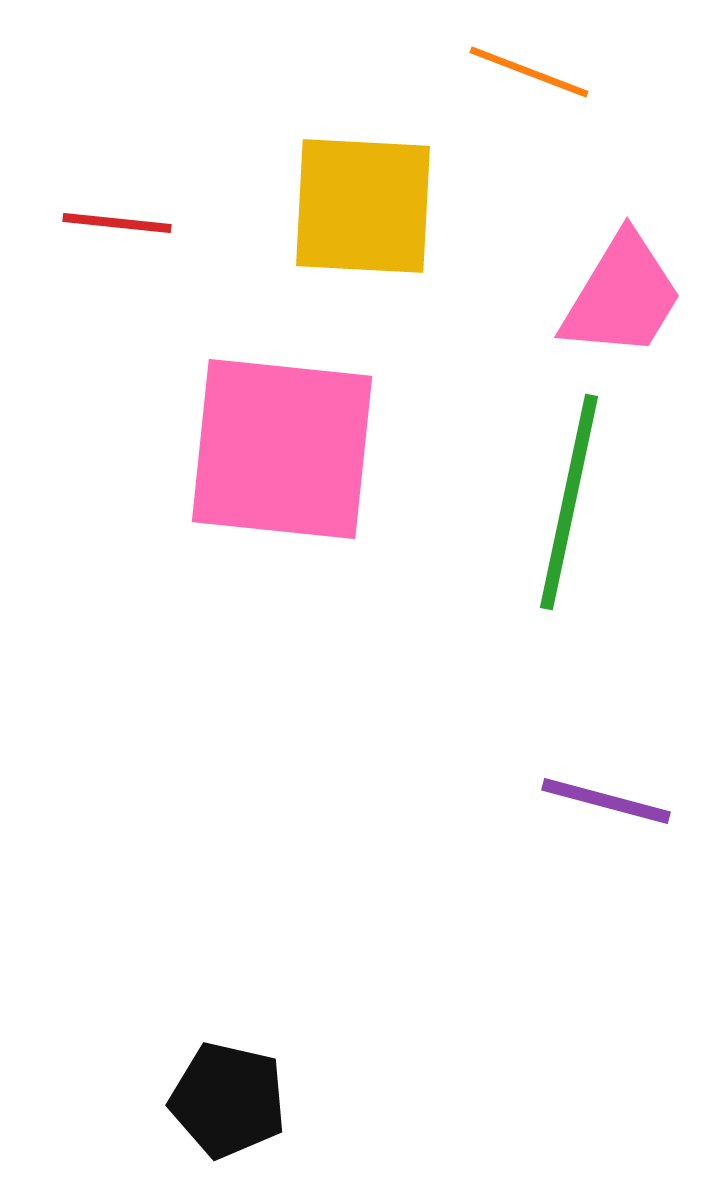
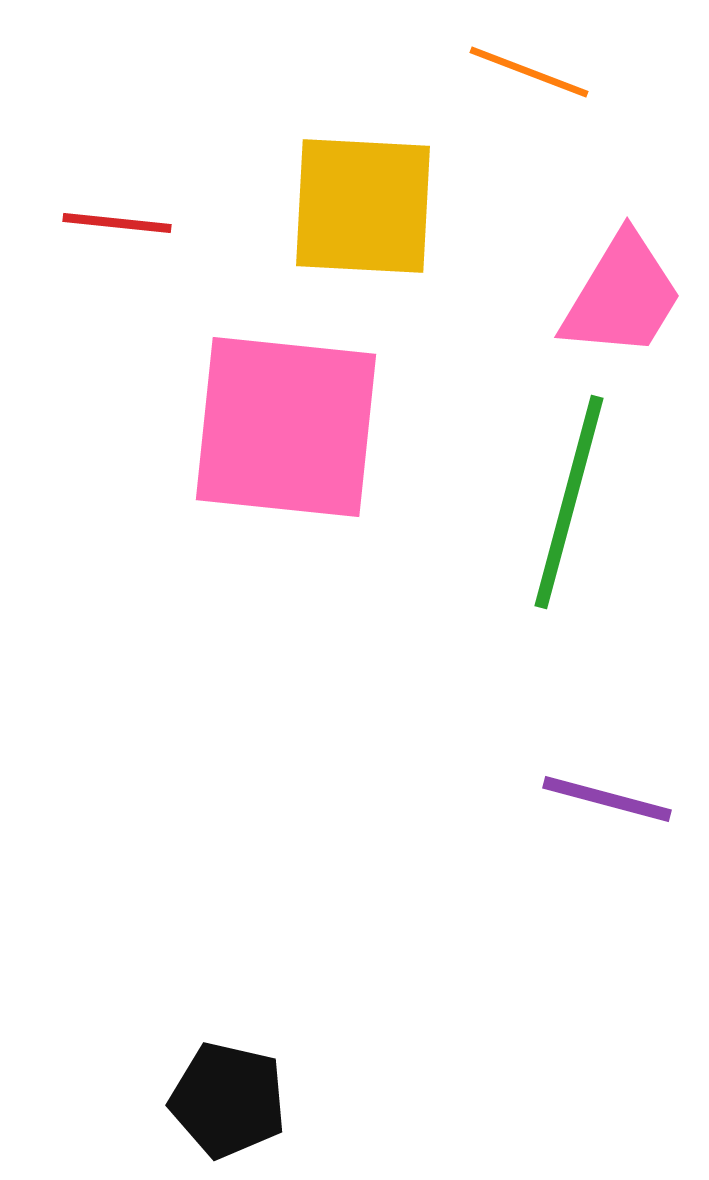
pink square: moved 4 px right, 22 px up
green line: rotated 3 degrees clockwise
purple line: moved 1 px right, 2 px up
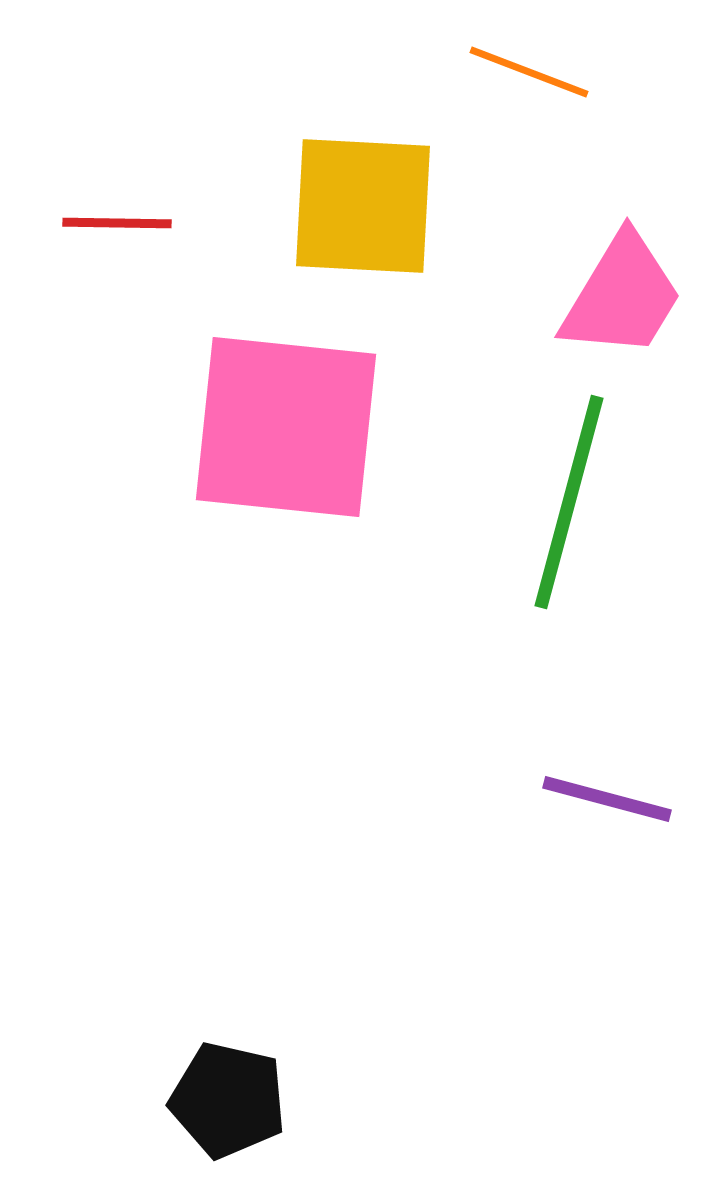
red line: rotated 5 degrees counterclockwise
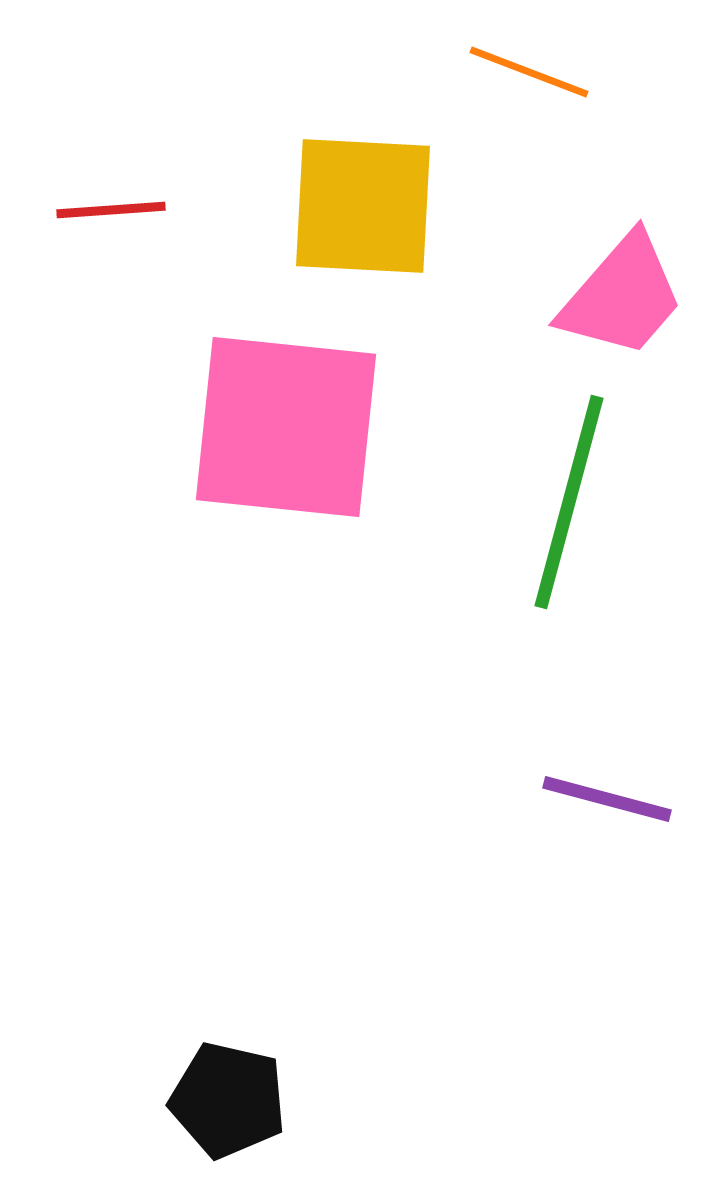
red line: moved 6 px left, 13 px up; rotated 5 degrees counterclockwise
pink trapezoid: rotated 10 degrees clockwise
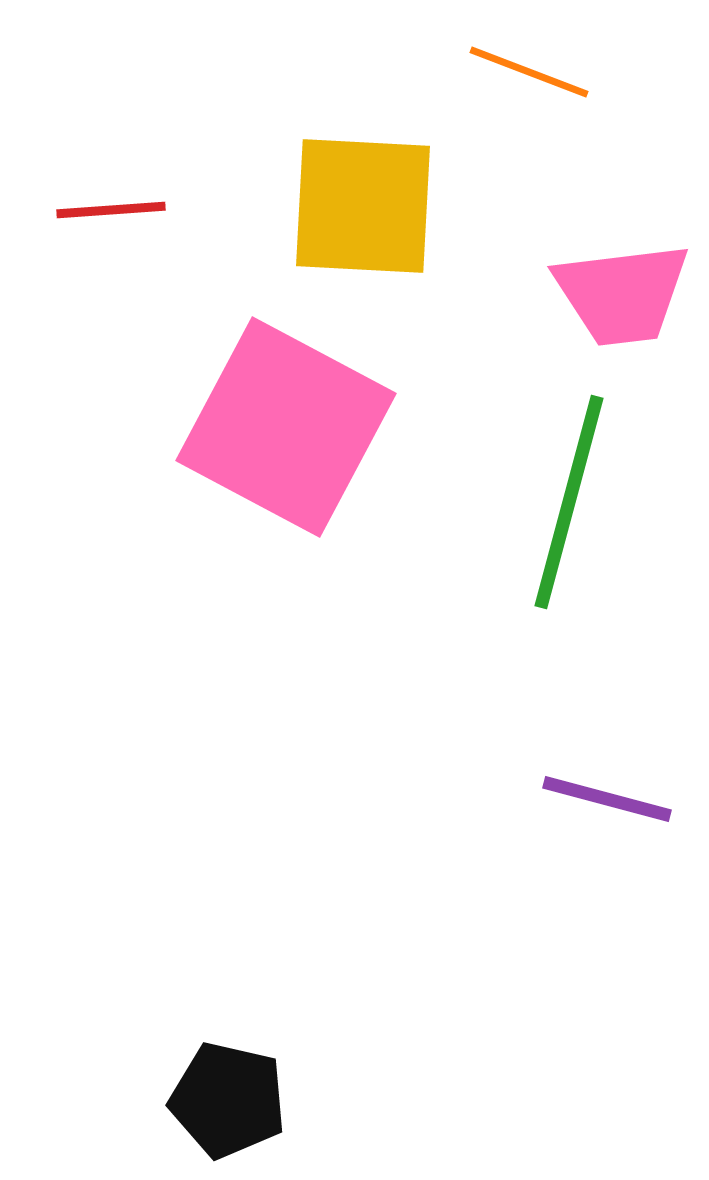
pink trapezoid: moved 2 px up; rotated 42 degrees clockwise
pink square: rotated 22 degrees clockwise
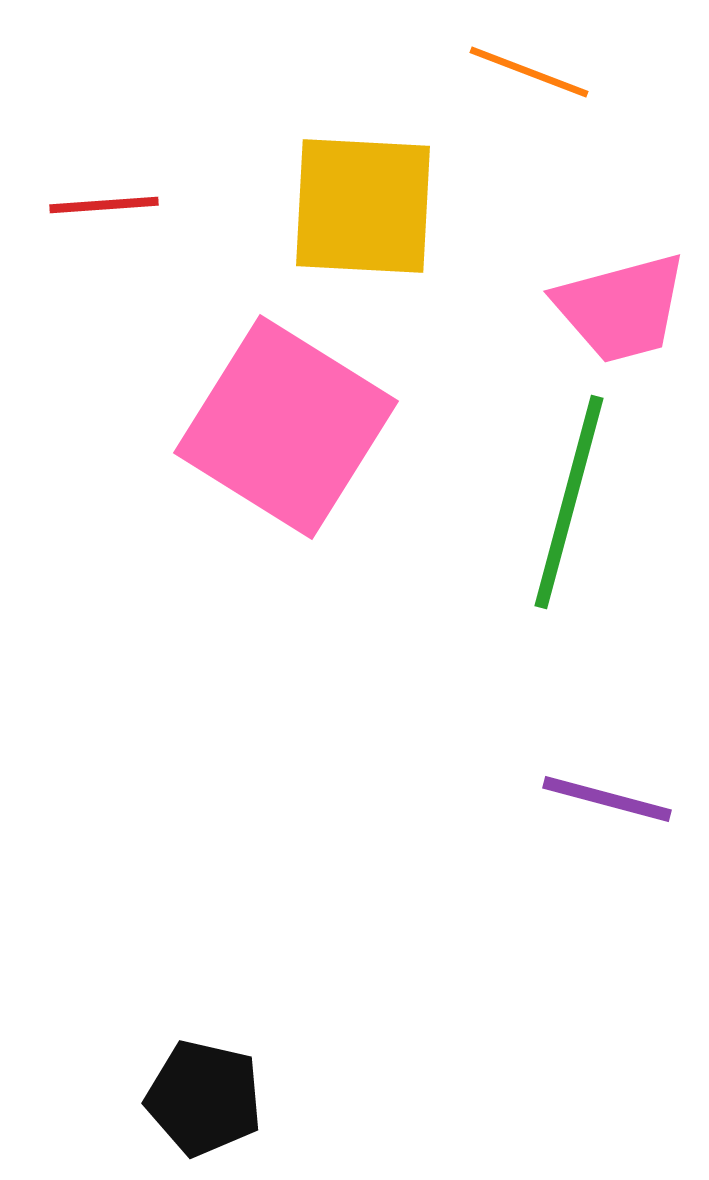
red line: moved 7 px left, 5 px up
pink trapezoid: moved 1 px left, 14 px down; rotated 8 degrees counterclockwise
pink square: rotated 4 degrees clockwise
black pentagon: moved 24 px left, 2 px up
